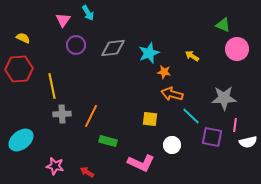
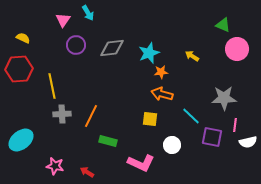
gray diamond: moved 1 px left
orange star: moved 3 px left; rotated 16 degrees counterclockwise
orange arrow: moved 10 px left
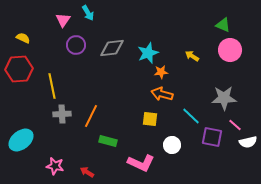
pink circle: moved 7 px left, 1 px down
cyan star: moved 1 px left
pink line: rotated 56 degrees counterclockwise
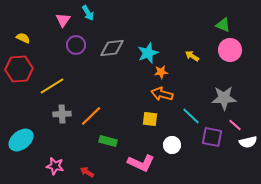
yellow line: rotated 70 degrees clockwise
orange line: rotated 20 degrees clockwise
